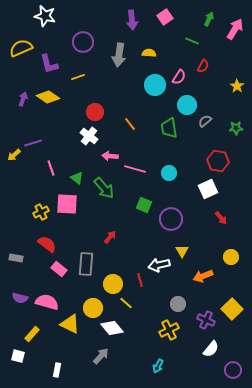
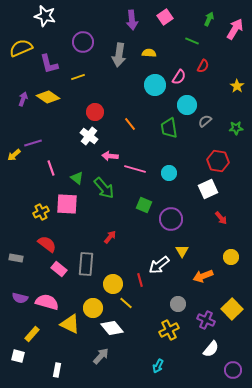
white arrow at (159, 265): rotated 25 degrees counterclockwise
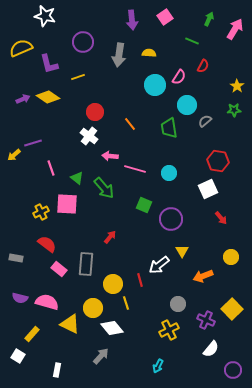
purple arrow at (23, 99): rotated 48 degrees clockwise
green star at (236, 128): moved 2 px left, 18 px up
yellow line at (126, 303): rotated 32 degrees clockwise
white square at (18, 356): rotated 16 degrees clockwise
